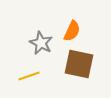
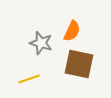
gray star: rotated 10 degrees counterclockwise
yellow line: moved 3 px down
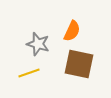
gray star: moved 3 px left, 1 px down
yellow line: moved 6 px up
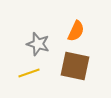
orange semicircle: moved 4 px right
brown square: moved 4 px left, 2 px down
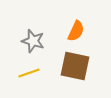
gray star: moved 5 px left, 3 px up
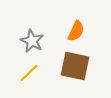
gray star: moved 1 px left; rotated 10 degrees clockwise
yellow line: rotated 25 degrees counterclockwise
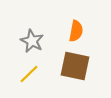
orange semicircle: rotated 15 degrees counterclockwise
yellow line: moved 1 px down
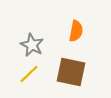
gray star: moved 4 px down
brown square: moved 4 px left, 6 px down
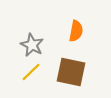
yellow line: moved 2 px right, 2 px up
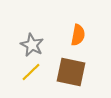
orange semicircle: moved 2 px right, 4 px down
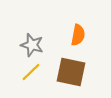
gray star: rotated 10 degrees counterclockwise
